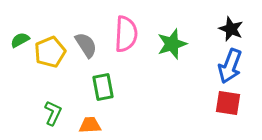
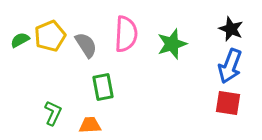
yellow pentagon: moved 16 px up
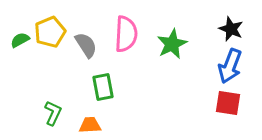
yellow pentagon: moved 4 px up
green star: rotated 8 degrees counterclockwise
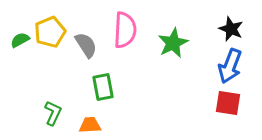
pink semicircle: moved 1 px left, 4 px up
green star: moved 1 px right, 1 px up
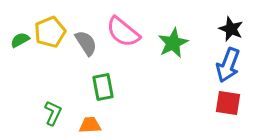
pink semicircle: moved 2 px left, 2 px down; rotated 126 degrees clockwise
gray semicircle: moved 2 px up
blue arrow: moved 2 px left, 1 px up
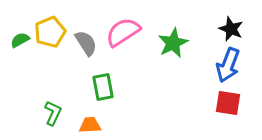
pink semicircle: rotated 108 degrees clockwise
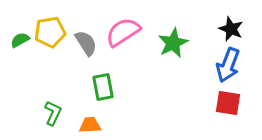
yellow pentagon: rotated 12 degrees clockwise
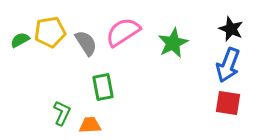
green L-shape: moved 9 px right
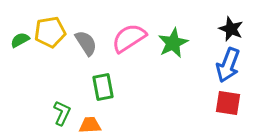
pink semicircle: moved 6 px right, 6 px down
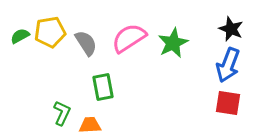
green semicircle: moved 4 px up
